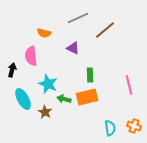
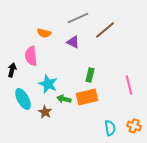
purple triangle: moved 6 px up
green rectangle: rotated 16 degrees clockwise
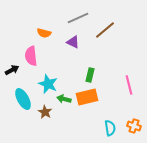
black arrow: rotated 48 degrees clockwise
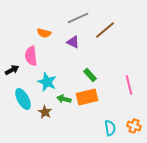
green rectangle: rotated 56 degrees counterclockwise
cyan star: moved 1 px left, 2 px up
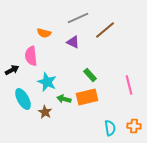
orange cross: rotated 16 degrees counterclockwise
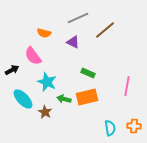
pink semicircle: moved 2 px right; rotated 30 degrees counterclockwise
green rectangle: moved 2 px left, 2 px up; rotated 24 degrees counterclockwise
pink line: moved 2 px left, 1 px down; rotated 24 degrees clockwise
cyan ellipse: rotated 15 degrees counterclockwise
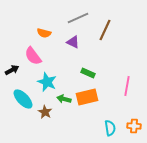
brown line: rotated 25 degrees counterclockwise
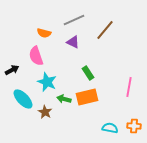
gray line: moved 4 px left, 2 px down
brown line: rotated 15 degrees clockwise
pink semicircle: moved 3 px right; rotated 18 degrees clockwise
green rectangle: rotated 32 degrees clockwise
pink line: moved 2 px right, 1 px down
cyan semicircle: rotated 70 degrees counterclockwise
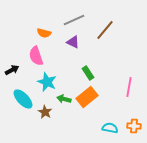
orange rectangle: rotated 25 degrees counterclockwise
